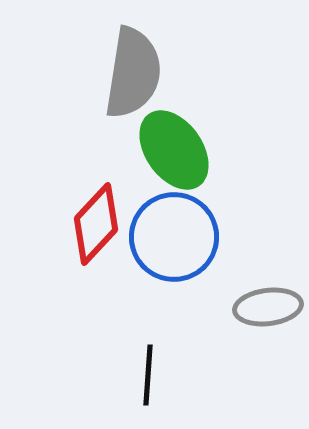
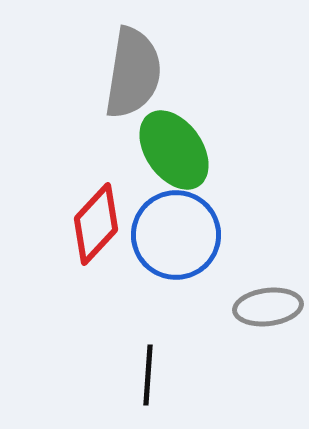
blue circle: moved 2 px right, 2 px up
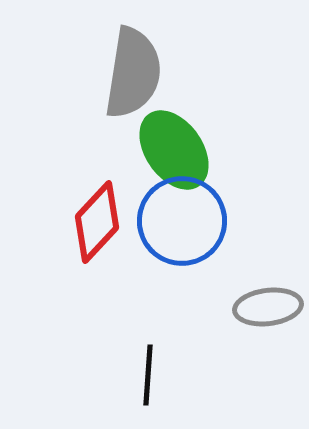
red diamond: moved 1 px right, 2 px up
blue circle: moved 6 px right, 14 px up
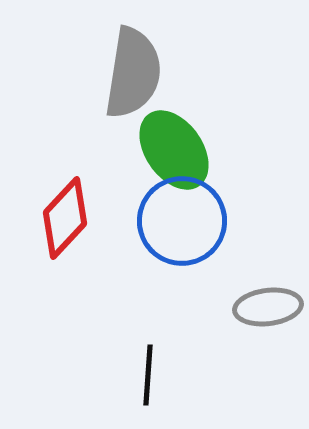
red diamond: moved 32 px left, 4 px up
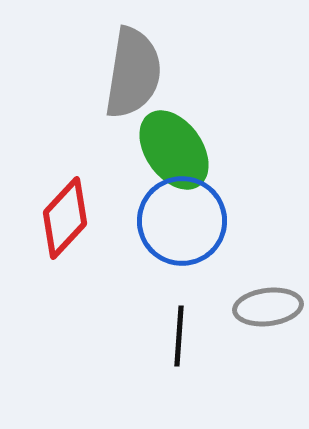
black line: moved 31 px right, 39 px up
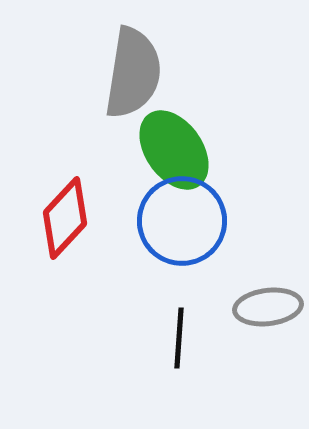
black line: moved 2 px down
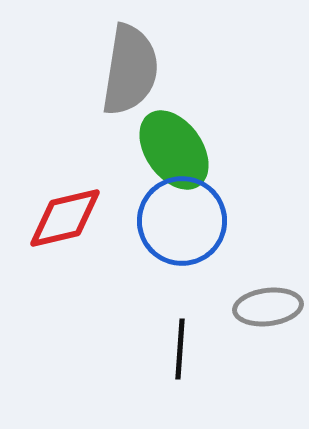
gray semicircle: moved 3 px left, 3 px up
red diamond: rotated 34 degrees clockwise
black line: moved 1 px right, 11 px down
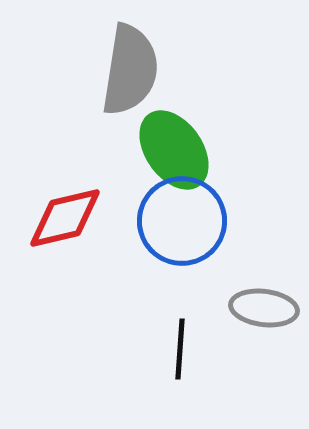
gray ellipse: moved 4 px left, 1 px down; rotated 14 degrees clockwise
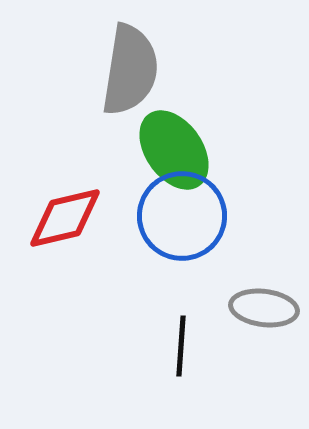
blue circle: moved 5 px up
black line: moved 1 px right, 3 px up
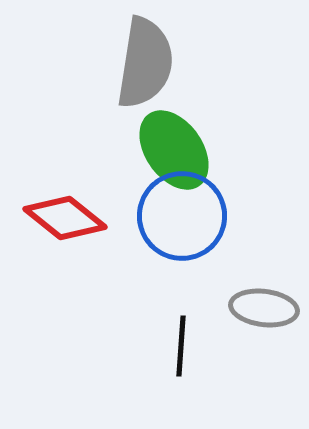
gray semicircle: moved 15 px right, 7 px up
red diamond: rotated 52 degrees clockwise
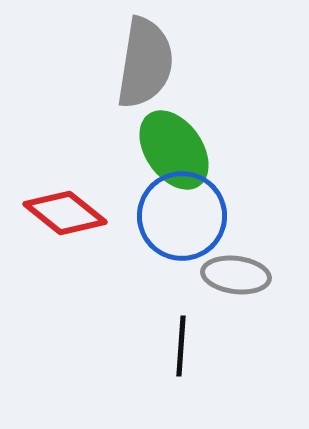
red diamond: moved 5 px up
gray ellipse: moved 28 px left, 33 px up
